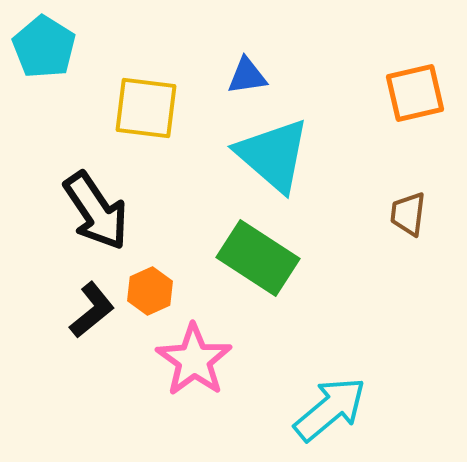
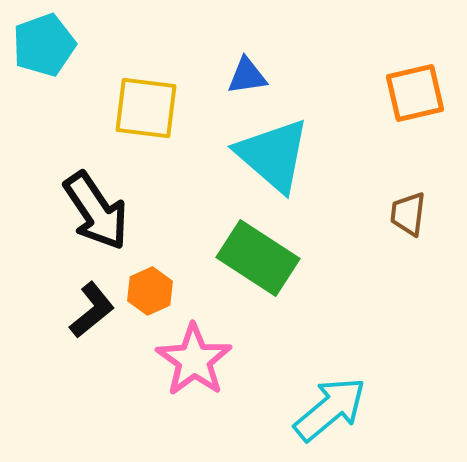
cyan pentagon: moved 2 px up; rotated 20 degrees clockwise
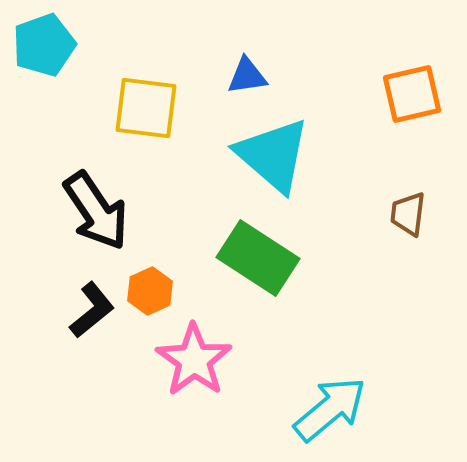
orange square: moved 3 px left, 1 px down
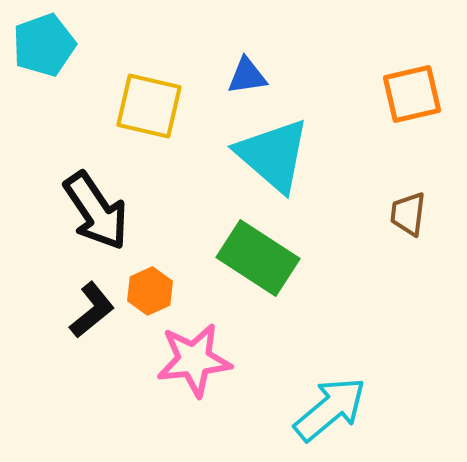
yellow square: moved 3 px right, 2 px up; rotated 6 degrees clockwise
pink star: rotated 30 degrees clockwise
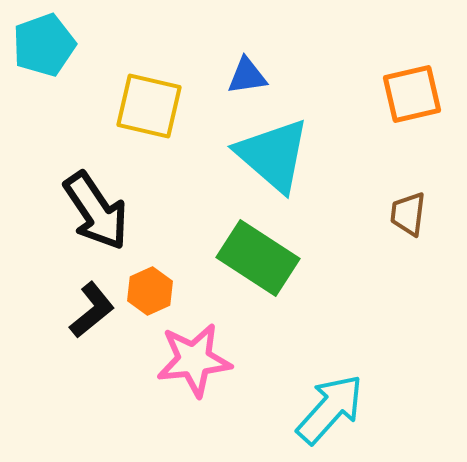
cyan arrow: rotated 8 degrees counterclockwise
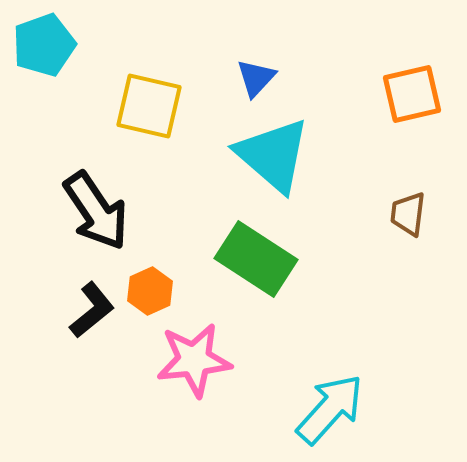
blue triangle: moved 9 px right, 2 px down; rotated 39 degrees counterclockwise
green rectangle: moved 2 px left, 1 px down
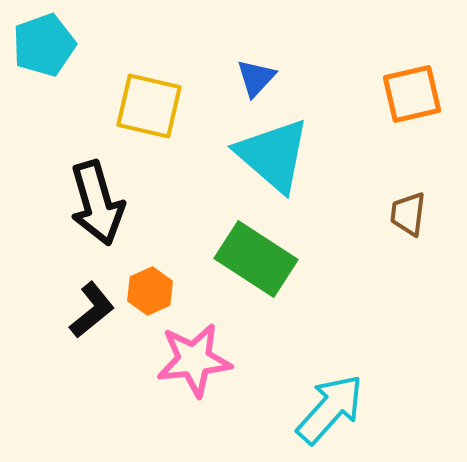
black arrow: moved 1 px right, 8 px up; rotated 18 degrees clockwise
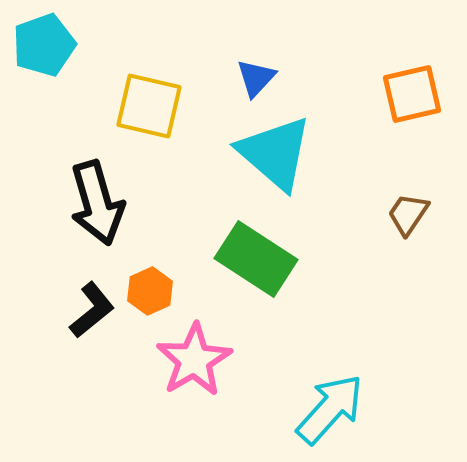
cyan triangle: moved 2 px right, 2 px up
brown trapezoid: rotated 27 degrees clockwise
pink star: rotated 24 degrees counterclockwise
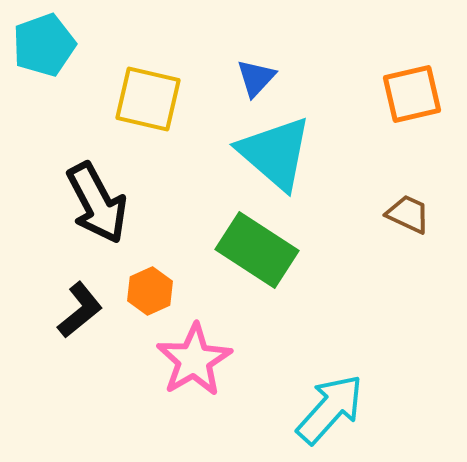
yellow square: moved 1 px left, 7 px up
black arrow: rotated 12 degrees counterclockwise
brown trapezoid: rotated 81 degrees clockwise
green rectangle: moved 1 px right, 9 px up
black L-shape: moved 12 px left
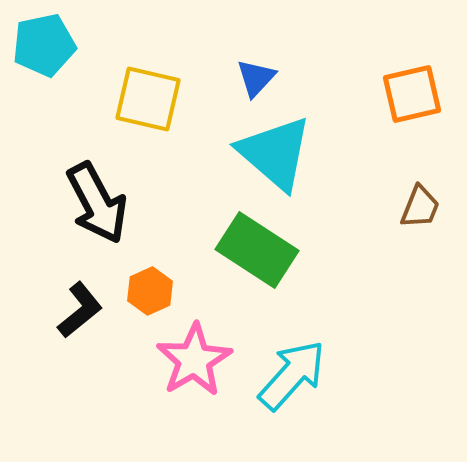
cyan pentagon: rotated 8 degrees clockwise
brown trapezoid: moved 12 px right, 7 px up; rotated 87 degrees clockwise
cyan arrow: moved 38 px left, 34 px up
